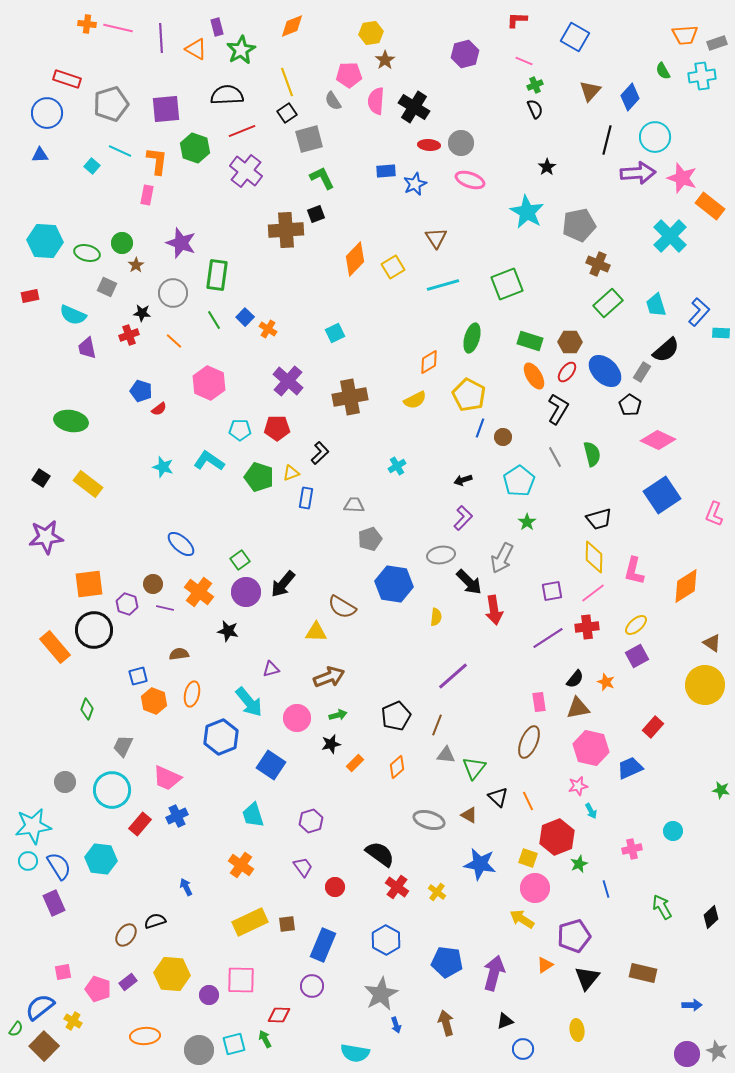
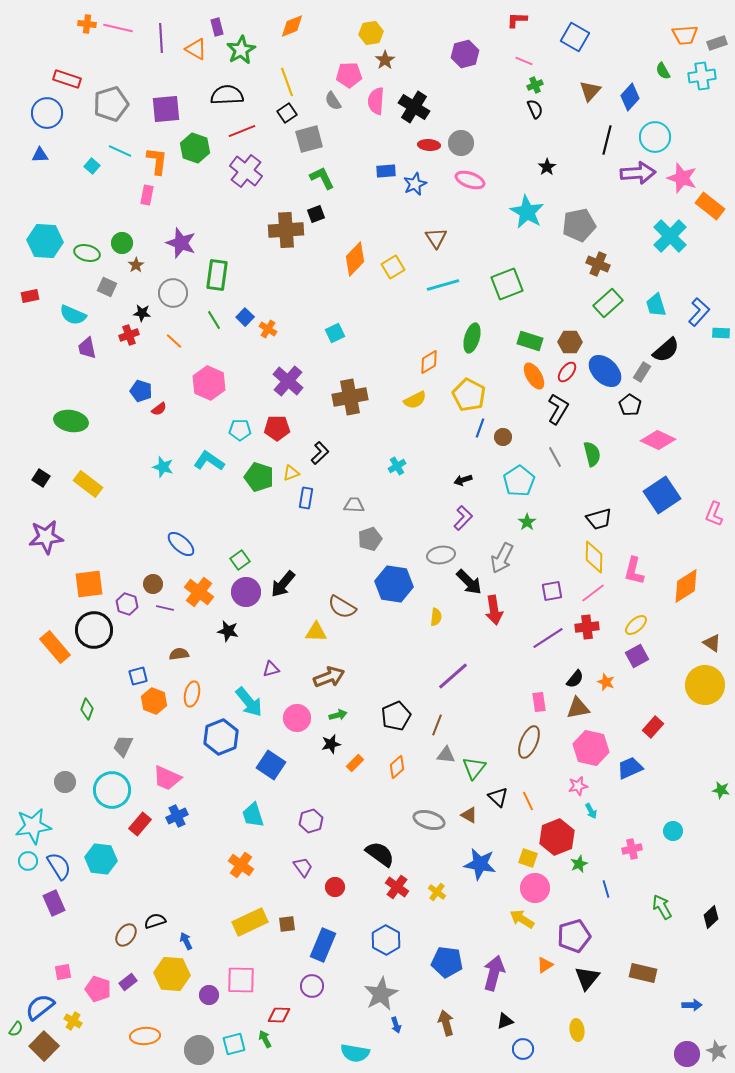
blue arrow at (186, 887): moved 54 px down
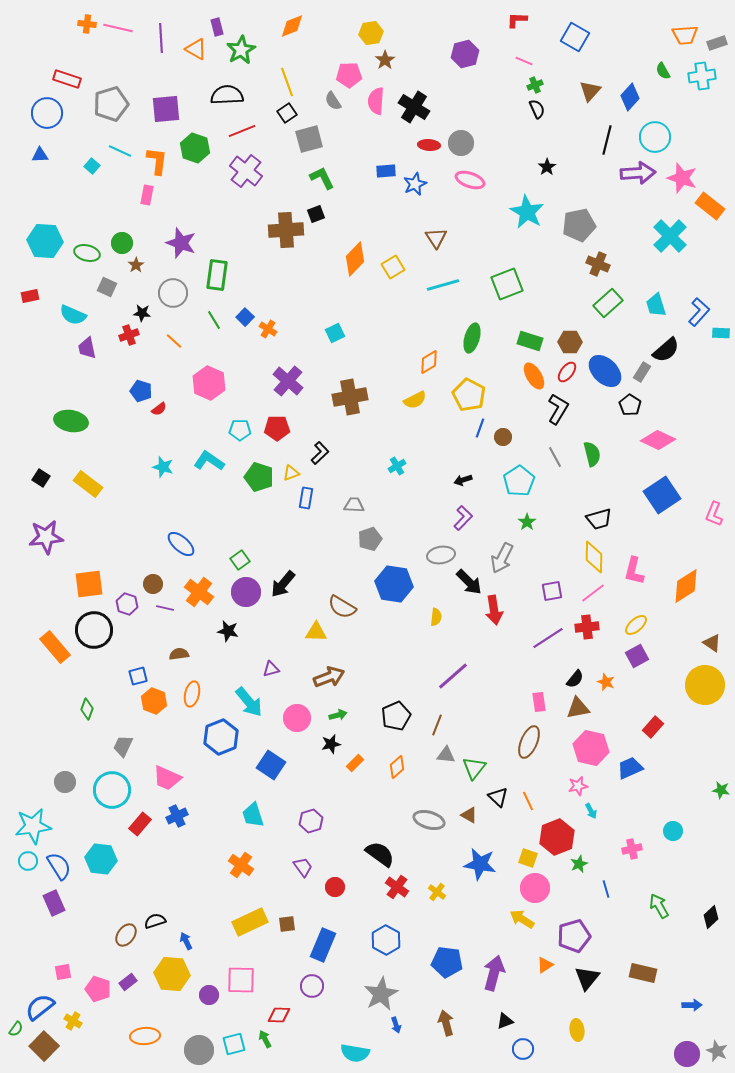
black semicircle at (535, 109): moved 2 px right
green arrow at (662, 907): moved 3 px left, 1 px up
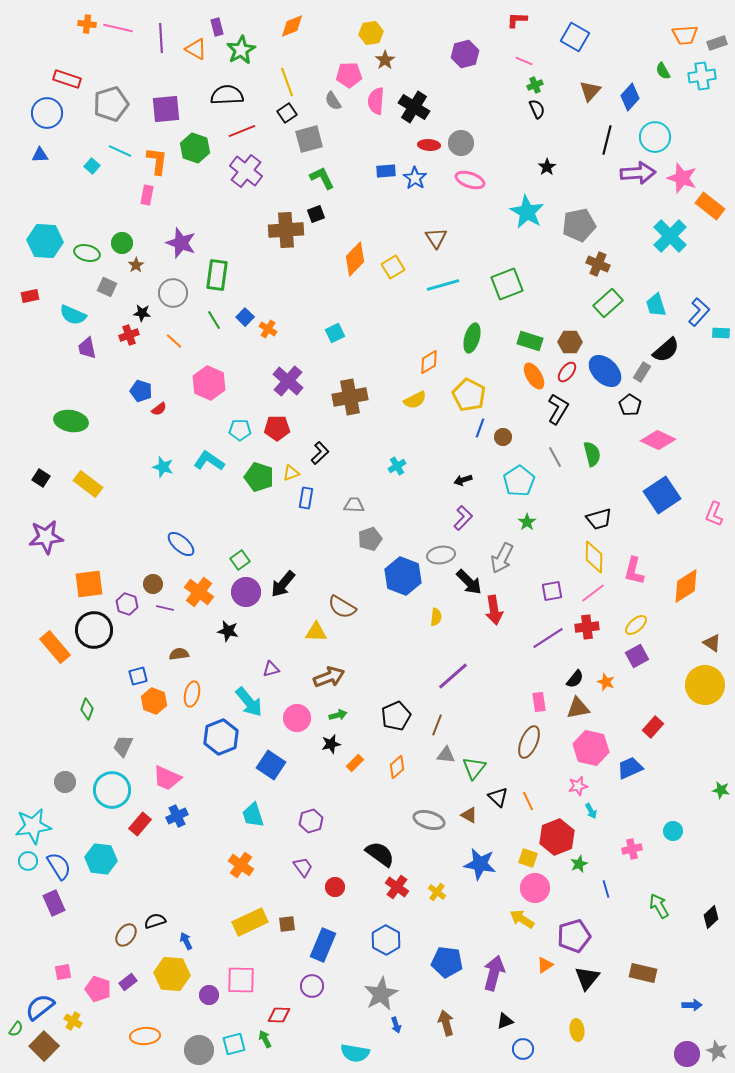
blue star at (415, 184): moved 6 px up; rotated 15 degrees counterclockwise
blue hexagon at (394, 584): moved 9 px right, 8 px up; rotated 12 degrees clockwise
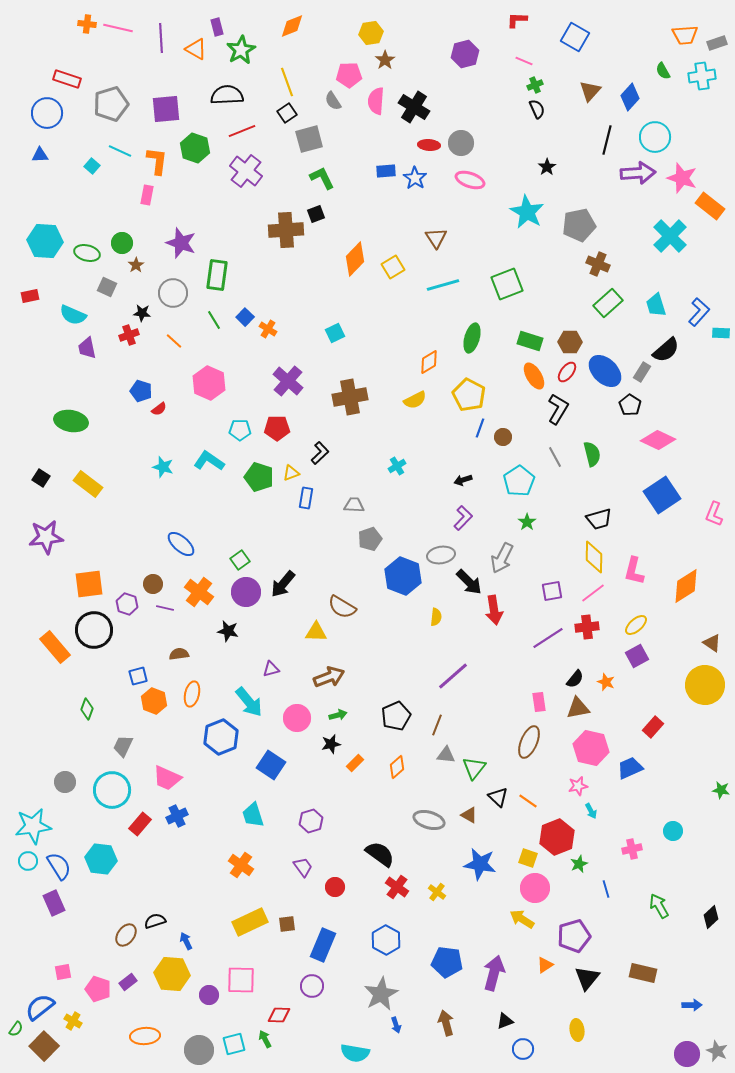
orange line at (528, 801): rotated 30 degrees counterclockwise
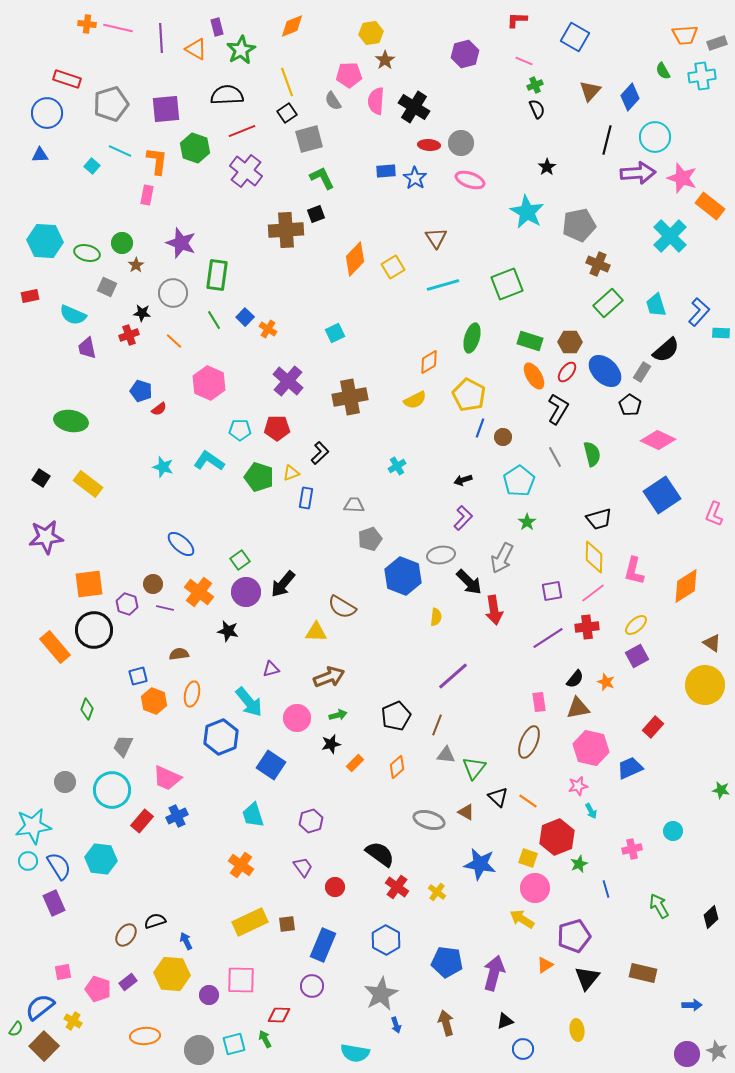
brown triangle at (469, 815): moved 3 px left, 3 px up
red rectangle at (140, 824): moved 2 px right, 3 px up
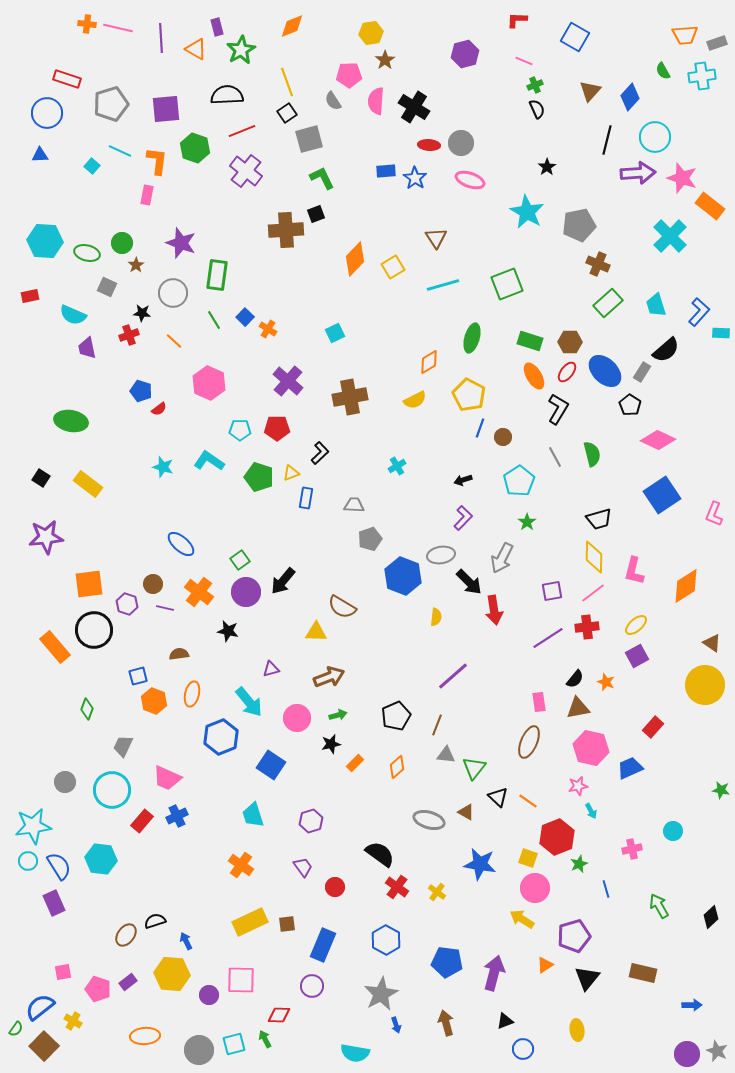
black arrow at (283, 584): moved 3 px up
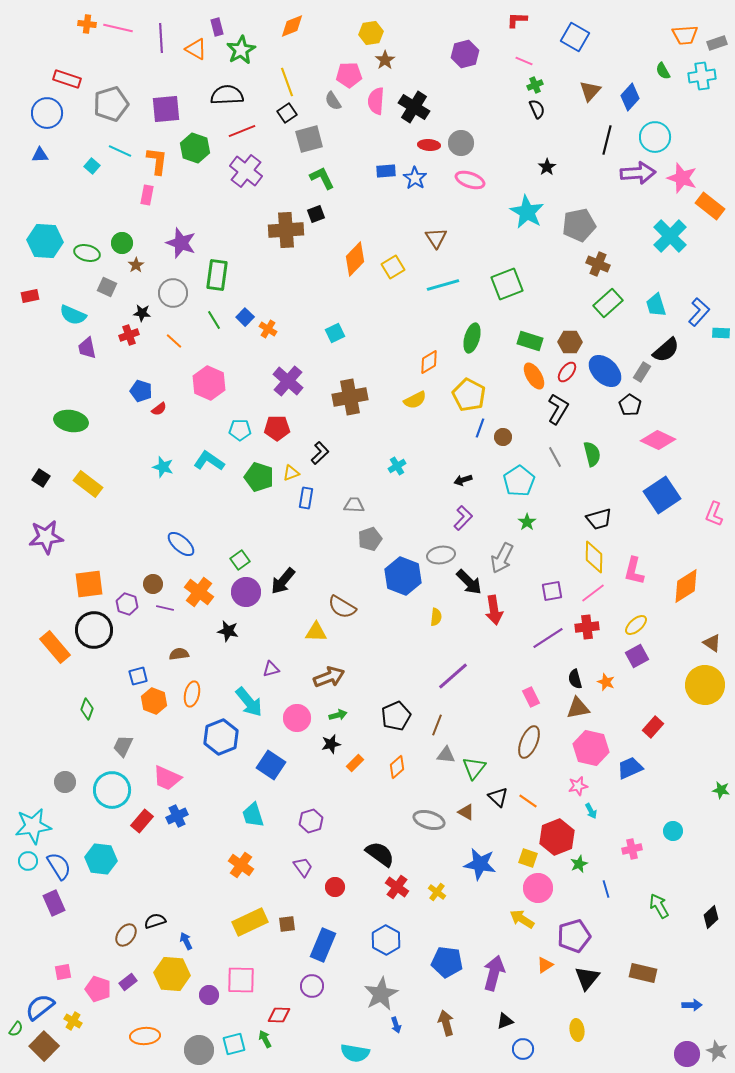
black semicircle at (575, 679): rotated 126 degrees clockwise
pink rectangle at (539, 702): moved 8 px left, 5 px up; rotated 18 degrees counterclockwise
pink circle at (535, 888): moved 3 px right
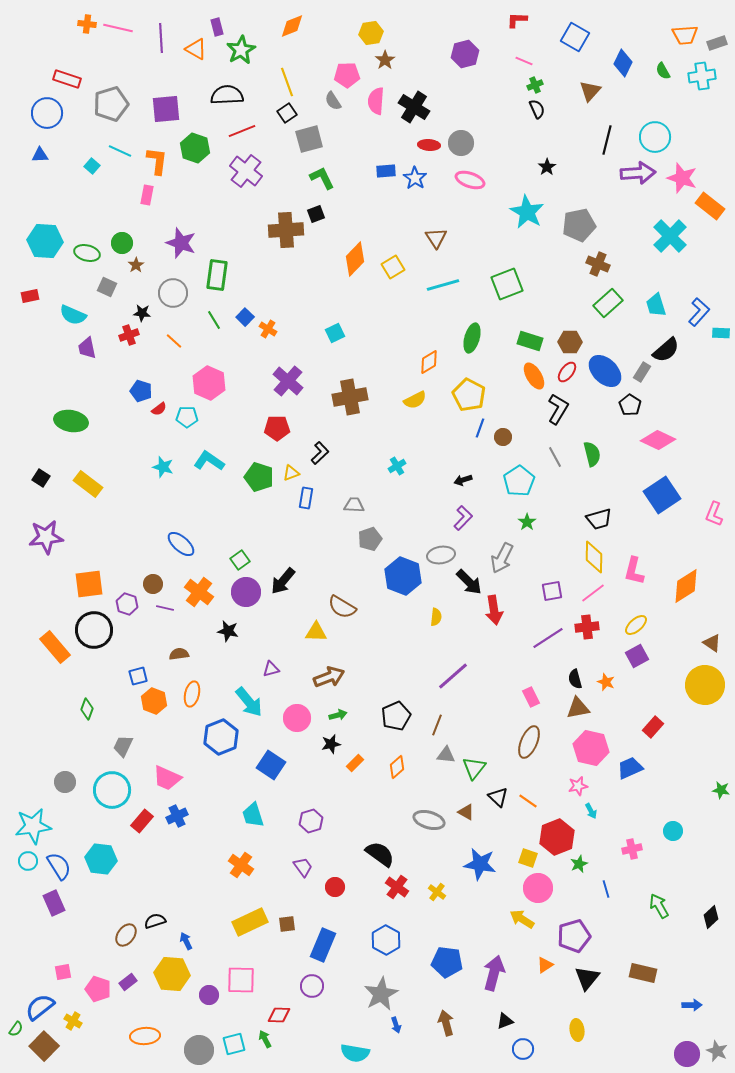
pink pentagon at (349, 75): moved 2 px left
blue diamond at (630, 97): moved 7 px left, 34 px up; rotated 16 degrees counterclockwise
cyan pentagon at (240, 430): moved 53 px left, 13 px up
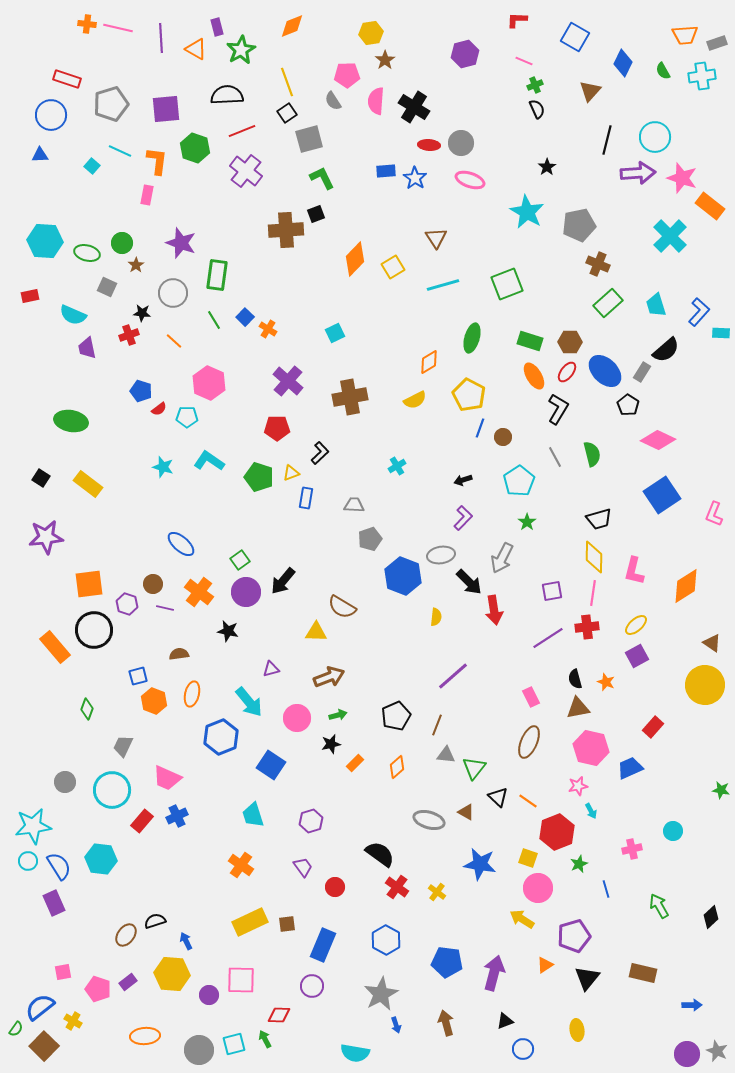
blue circle at (47, 113): moved 4 px right, 2 px down
black pentagon at (630, 405): moved 2 px left
pink line at (593, 593): rotated 45 degrees counterclockwise
red hexagon at (557, 837): moved 5 px up
